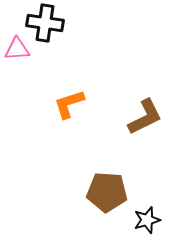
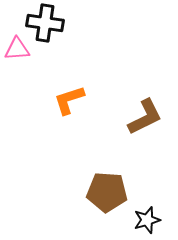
orange L-shape: moved 4 px up
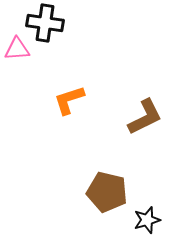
brown pentagon: rotated 9 degrees clockwise
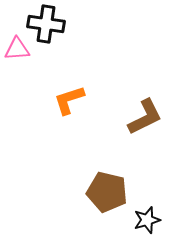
black cross: moved 1 px right, 1 px down
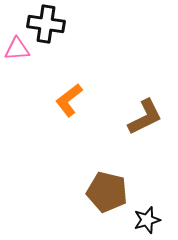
orange L-shape: rotated 20 degrees counterclockwise
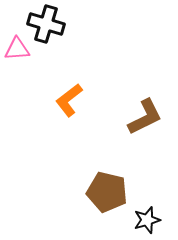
black cross: rotated 9 degrees clockwise
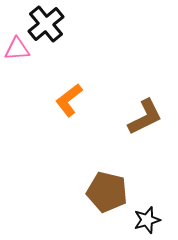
black cross: rotated 33 degrees clockwise
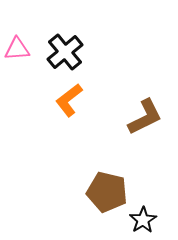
black cross: moved 19 px right, 28 px down
black star: moved 4 px left; rotated 16 degrees counterclockwise
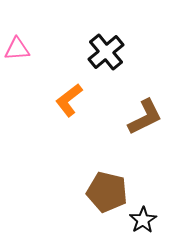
black cross: moved 41 px right
